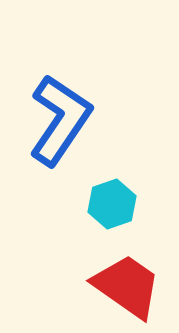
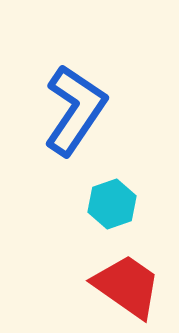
blue L-shape: moved 15 px right, 10 px up
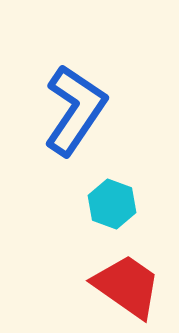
cyan hexagon: rotated 21 degrees counterclockwise
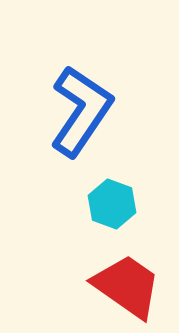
blue L-shape: moved 6 px right, 1 px down
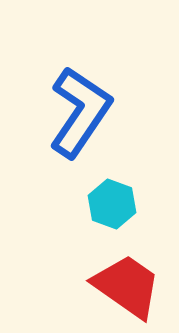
blue L-shape: moved 1 px left, 1 px down
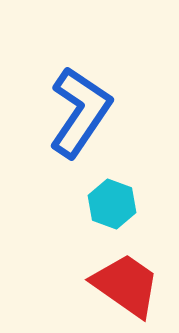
red trapezoid: moved 1 px left, 1 px up
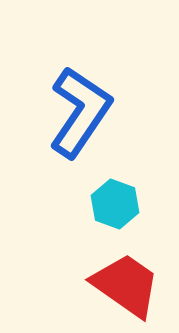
cyan hexagon: moved 3 px right
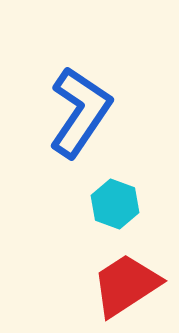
red trapezoid: rotated 68 degrees counterclockwise
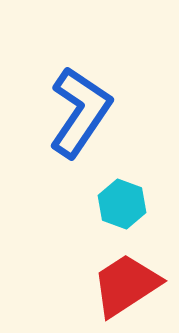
cyan hexagon: moved 7 px right
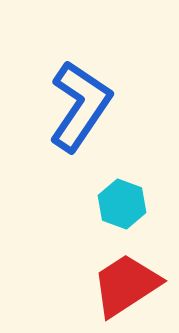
blue L-shape: moved 6 px up
